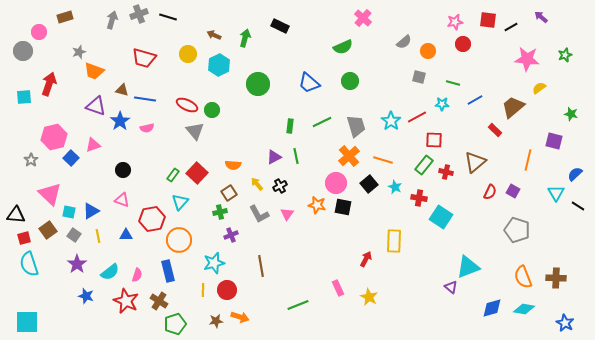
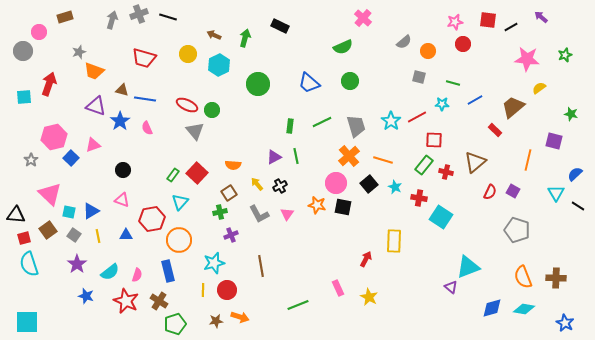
pink semicircle at (147, 128): rotated 80 degrees clockwise
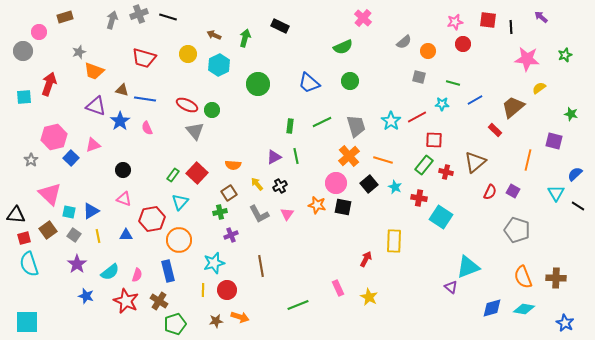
black line at (511, 27): rotated 64 degrees counterclockwise
pink triangle at (122, 200): moved 2 px right, 1 px up
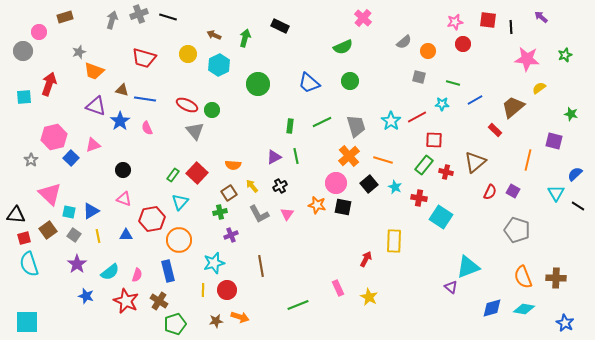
yellow arrow at (257, 184): moved 5 px left, 2 px down
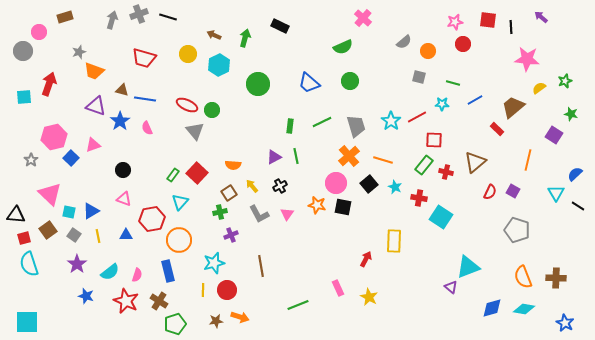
green star at (565, 55): moved 26 px down
red rectangle at (495, 130): moved 2 px right, 1 px up
purple square at (554, 141): moved 6 px up; rotated 18 degrees clockwise
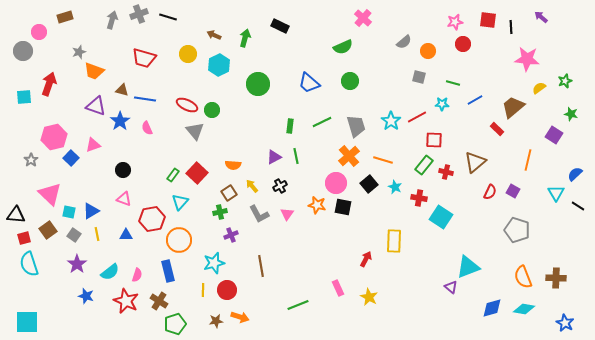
yellow line at (98, 236): moved 1 px left, 2 px up
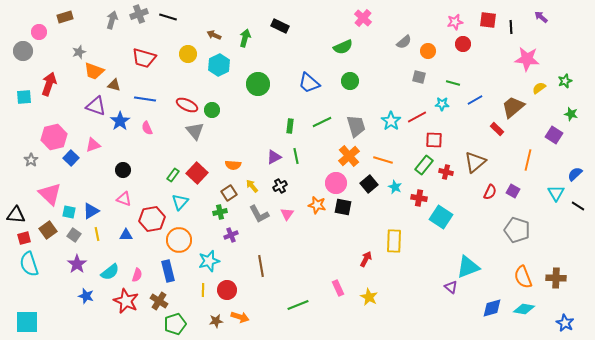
brown triangle at (122, 90): moved 8 px left, 5 px up
cyan star at (214, 263): moved 5 px left, 2 px up
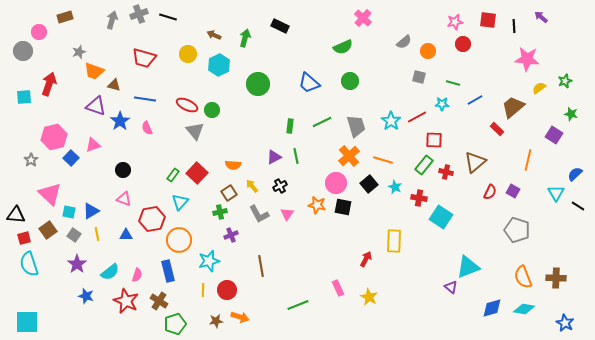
black line at (511, 27): moved 3 px right, 1 px up
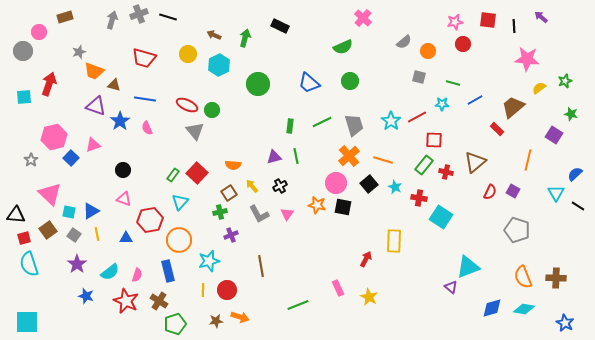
gray trapezoid at (356, 126): moved 2 px left, 1 px up
purple triangle at (274, 157): rotated 14 degrees clockwise
red hexagon at (152, 219): moved 2 px left, 1 px down
blue triangle at (126, 235): moved 3 px down
